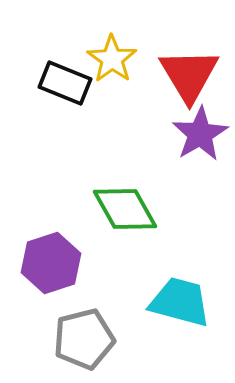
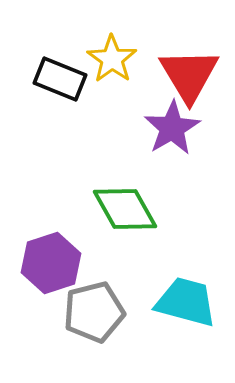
black rectangle: moved 5 px left, 4 px up
purple star: moved 28 px left, 6 px up
cyan trapezoid: moved 6 px right
gray pentagon: moved 10 px right, 27 px up
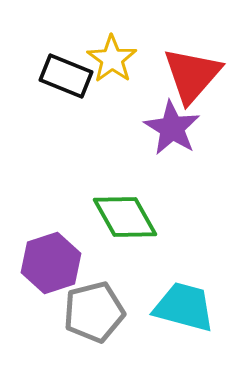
red triangle: moved 3 px right; rotated 12 degrees clockwise
black rectangle: moved 6 px right, 3 px up
purple star: rotated 10 degrees counterclockwise
green diamond: moved 8 px down
cyan trapezoid: moved 2 px left, 5 px down
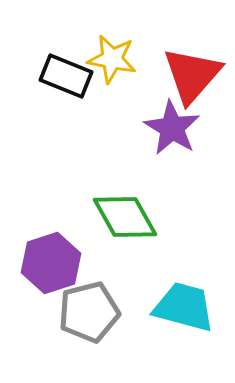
yellow star: rotated 24 degrees counterclockwise
gray pentagon: moved 5 px left
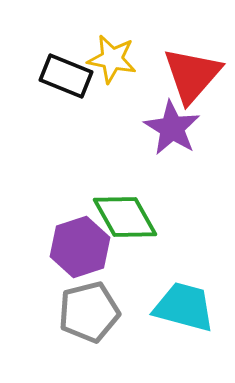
purple hexagon: moved 29 px right, 16 px up
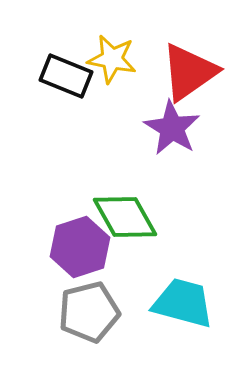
red triangle: moved 3 px left, 3 px up; rotated 14 degrees clockwise
cyan trapezoid: moved 1 px left, 4 px up
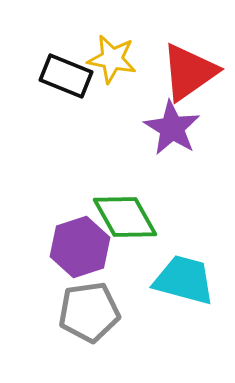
cyan trapezoid: moved 1 px right, 23 px up
gray pentagon: rotated 6 degrees clockwise
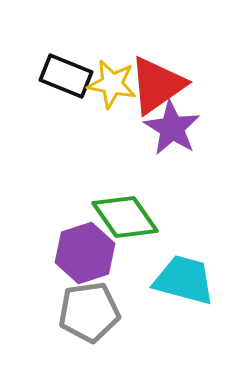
yellow star: moved 25 px down
red triangle: moved 32 px left, 13 px down
green diamond: rotated 6 degrees counterclockwise
purple hexagon: moved 5 px right, 6 px down
